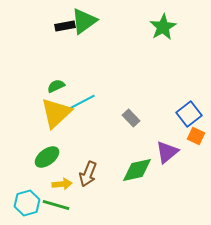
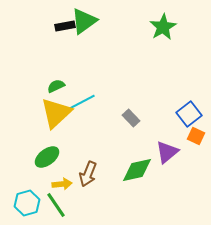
green line: rotated 40 degrees clockwise
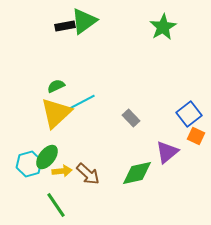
green ellipse: rotated 15 degrees counterclockwise
green diamond: moved 3 px down
brown arrow: rotated 70 degrees counterclockwise
yellow arrow: moved 13 px up
cyan hexagon: moved 2 px right, 39 px up
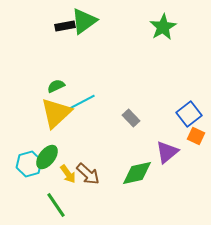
yellow arrow: moved 6 px right, 3 px down; rotated 60 degrees clockwise
